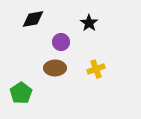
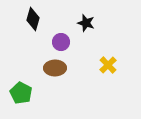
black diamond: rotated 65 degrees counterclockwise
black star: moved 3 px left; rotated 18 degrees counterclockwise
yellow cross: moved 12 px right, 4 px up; rotated 24 degrees counterclockwise
green pentagon: rotated 10 degrees counterclockwise
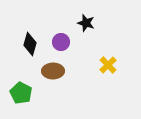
black diamond: moved 3 px left, 25 px down
brown ellipse: moved 2 px left, 3 px down
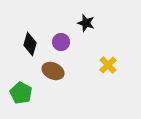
brown ellipse: rotated 25 degrees clockwise
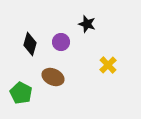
black star: moved 1 px right, 1 px down
brown ellipse: moved 6 px down
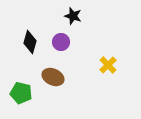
black star: moved 14 px left, 8 px up
black diamond: moved 2 px up
green pentagon: rotated 15 degrees counterclockwise
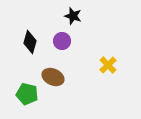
purple circle: moved 1 px right, 1 px up
green pentagon: moved 6 px right, 1 px down
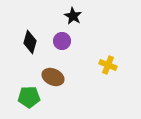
black star: rotated 12 degrees clockwise
yellow cross: rotated 24 degrees counterclockwise
green pentagon: moved 2 px right, 3 px down; rotated 15 degrees counterclockwise
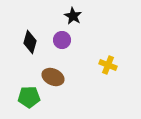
purple circle: moved 1 px up
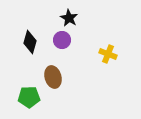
black star: moved 4 px left, 2 px down
yellow cross: moved 11 px up
brown ellipse: rotated 50 degrees clockwise
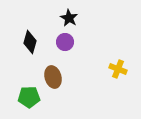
purple circle: moved 3 px right, 2 px down
yellow cross: moved 10 px right, 15 px down
